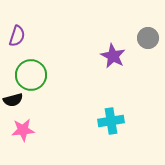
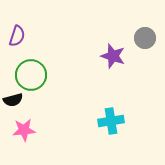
gray circle: moved 3 px left
purple star: rotated 10 degrees counterclockwise
pink star: moved 1 px right
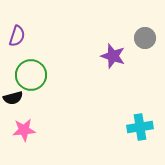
black semicircle: moved 2 px up
cyan cross: moved 29 px right, 6 px down
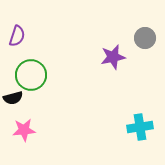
purple star: moved 1 px down; rotated 30 degrees counterclockwise
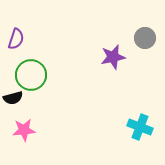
purple semicircle: moved 1 px left, 3 px down
cyan cross: rotated 30 degrees clockwise
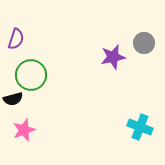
gray circle: moved 1 px left, 5 px down
black semicircle: moved 1 px down
pink star: rotated 15 degrees counterclockwise
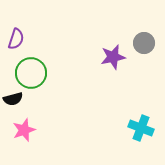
green circle: moved 2 px up
cyan cross: moved 1 px right, 1 px down
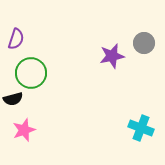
purple star: moved 1 px left, 1 px up
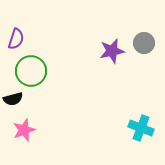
purple star: moved 5 px up
green circle: moved 2 px up
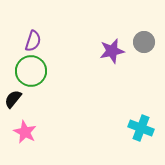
purple semicircle: moved 17 px right, 2 px down
gray circle: moved 1 px up
black semicircle: rotated 144 degrees clockwise
pink star: moved 1 px right, 2 px down; rotated 25 degrees counterclockwise
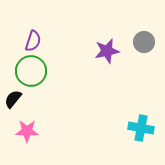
purple star: moved 5 px left
cyan cross: rotated 10 degrees counterclockwise
pink star: moved 2 px right, 1 px up; rotated 25 degrees counterclockwise
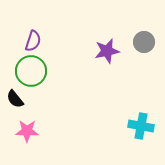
black semicircle: moved 2 px right; rotated 78 degrees counterclockwise
cyan cross: moved 2 px up
